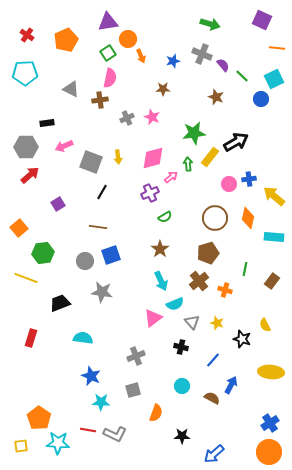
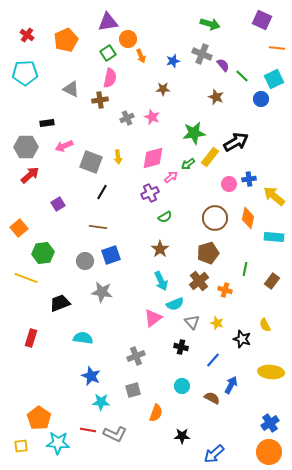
green arrow at (188, 164): rotated 120 degrees counterclockwise
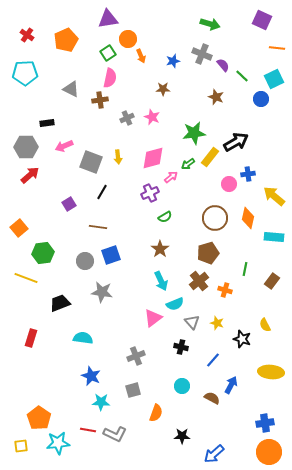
purple triangle at (108, 22): moved 3 px up
blue cross at (249, 179): moved 1 px left, 5 px up
purple square at (58, 204): moved 11 px right
blue cross at (270, 423): moved 5 px left; rotated 24 degrees clockwise
cyan star at (58, 443): rotated 10 degrees counterclockwise
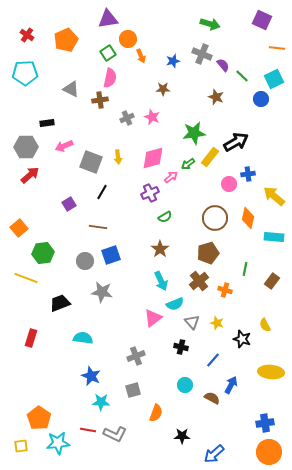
cyan circle at (182, 386): moved 3 px right, 1 px up
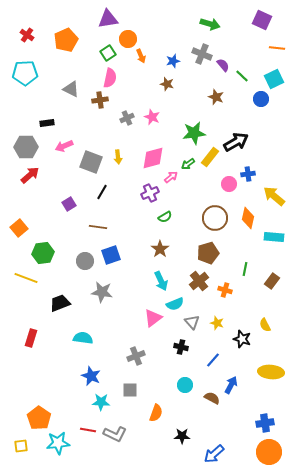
brown star at (163, 89): moved 4 px right, 5 px up; rotated 16 degrees clockwise
gray square at (133, 390): moved 3 px left; rotated 14 degrees clockwise
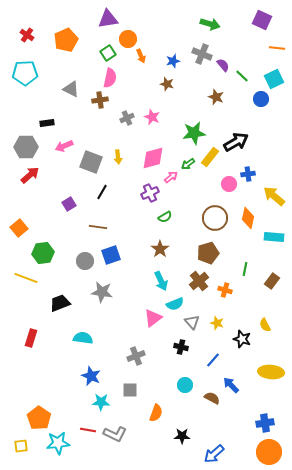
blue arrow at (231, 385): rotated 72 degrees counterclockwise
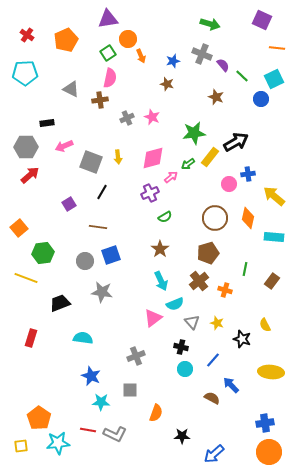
cyan circle at (185, 385): moved 16 px up
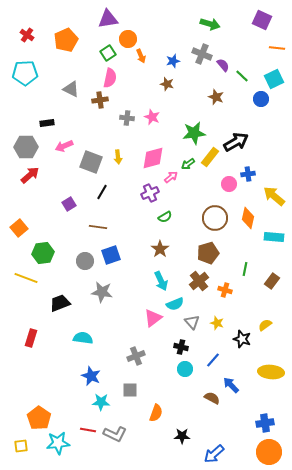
gray cross at (127, 118): rotated 32 degrees clockwise
yellow semicircle at (265, 325): rotated 80 degrees clockwise
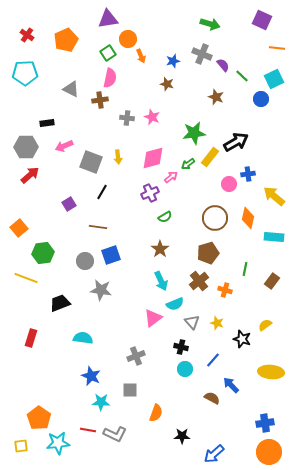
gray star at (102, 292): moved 1 px left, 2 px up
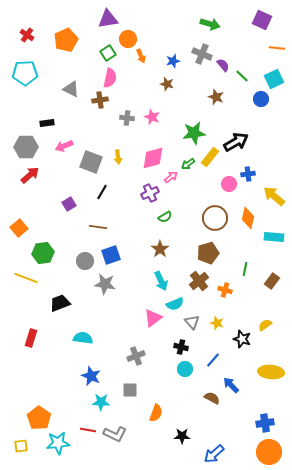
gray star at (101, 290): moved 4 px right, 6 px up
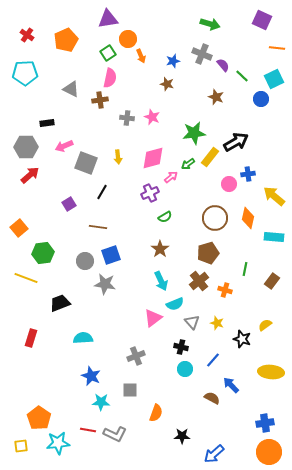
gray square at (91, 162): moved 5 px left, 1 px down
cyan semicircle at (83, 338): rotated 12 degrees counterclockwise
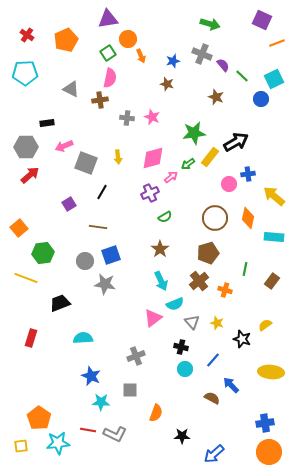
orange line at (277, 48): moved 5 px up; rotated 28 degrees counterclockwise
